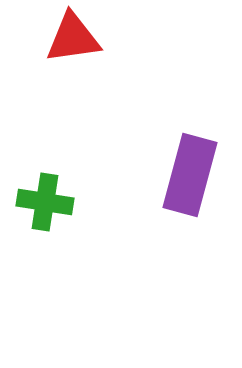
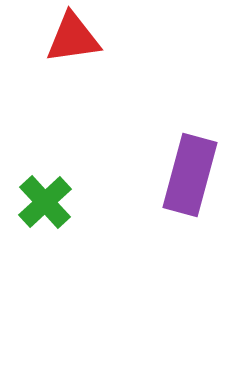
green cross: rotated 38 degrees clockwise
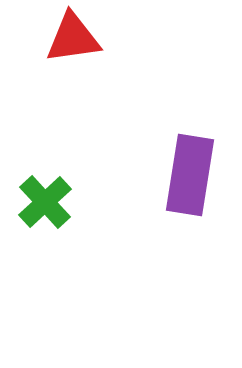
purple rectangle: rotated 6 degrees counterclockwise
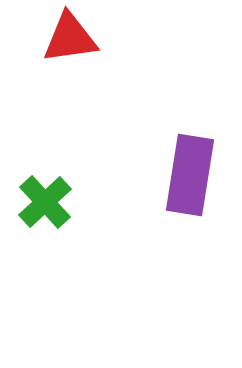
red triangle: moved 3 px left
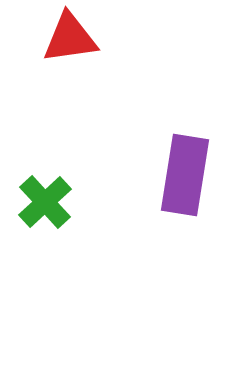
purple rectangle: moved 5 px left
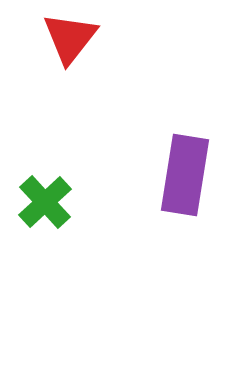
red triangle: rotated 44 degrees counterclockwise
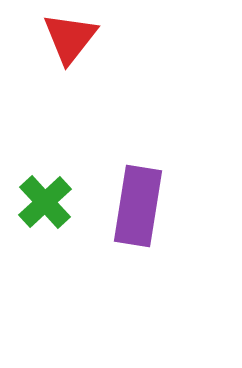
purple rectangle: moved 47 px left, 31 px down
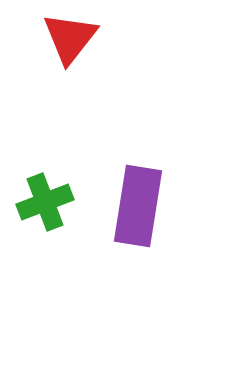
green cross: rotated 22 degrees clockwise
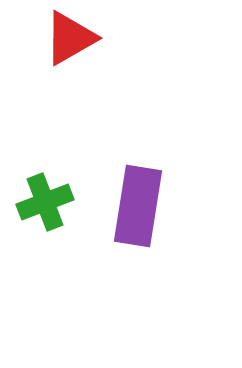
red triangle: rotated 22 degrees clockwise
